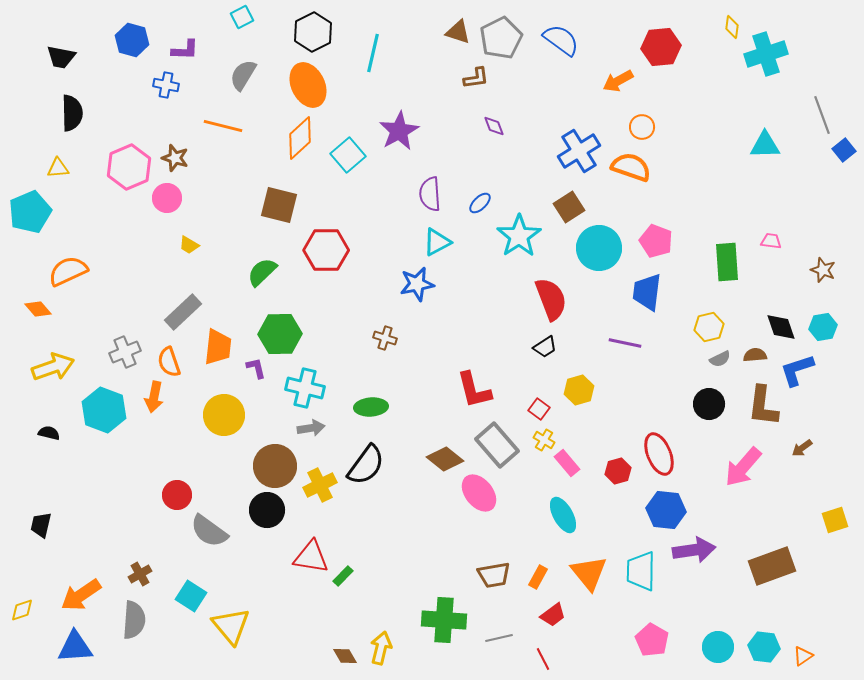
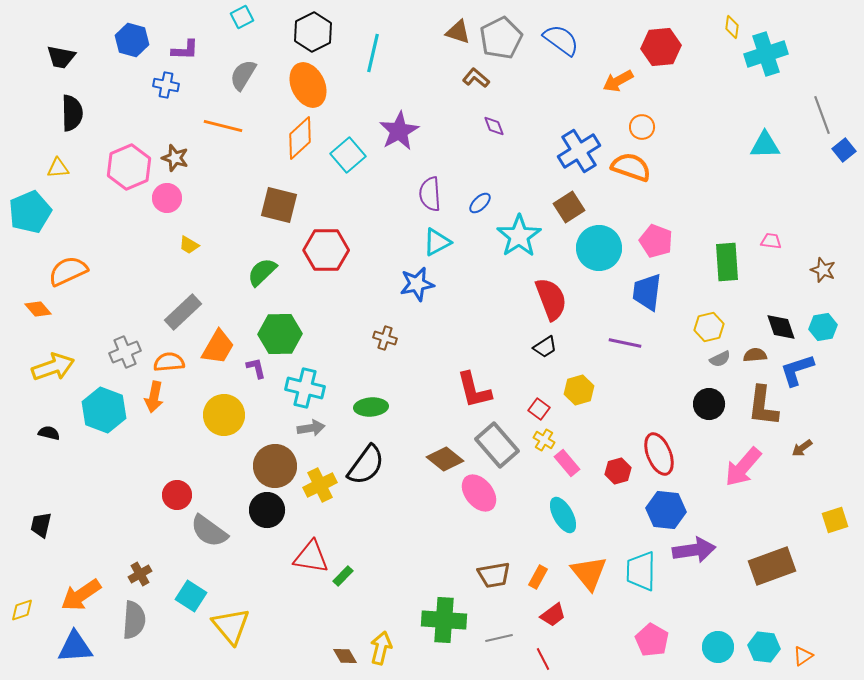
brown L-shape at (476, 78): rotated 132 degrees counterclockwise
orange trapezoid at (218, 347): rotated 24 degrees clockwise
orange semicircle at (169, 362): rotated 104 degrees clockwise
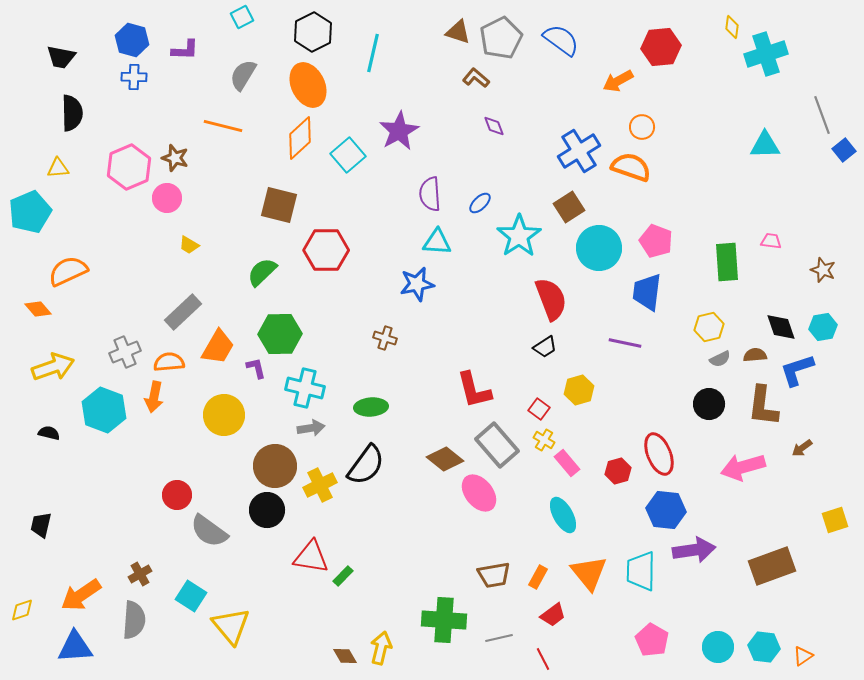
blue cross at (166, 85): moved 32 px left, 8 px up; rotated 10 degrees counterclockwise
cyan triangle at (437, 242): rotated 32 degrees clockwise
pink arrow at (743, 467): rotated 33 degrees clockwise
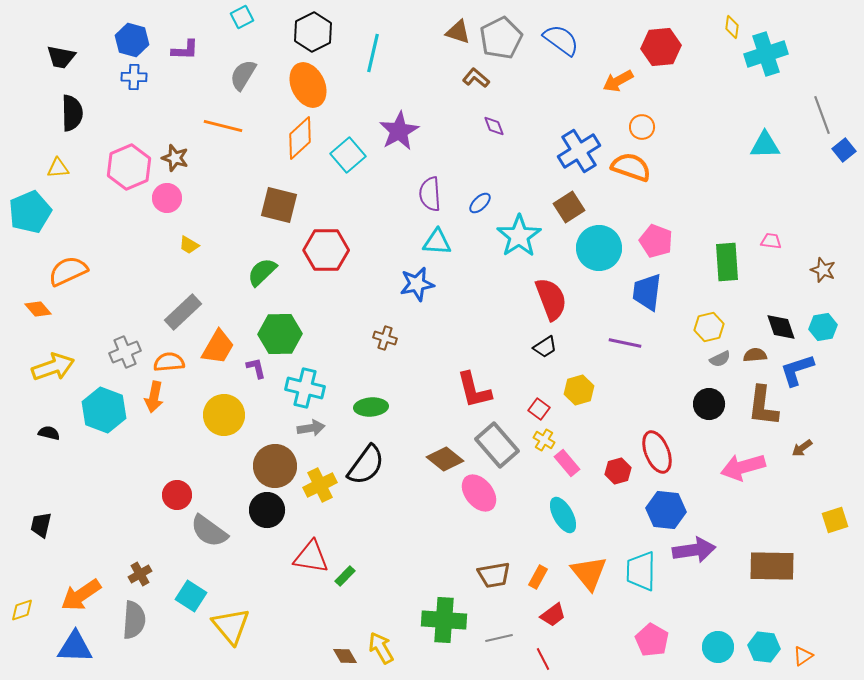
red ellipse at (659, 454): moved 2 px left, 2 px up
brown rectangle at (772, 566): rotated 21 degrees clockwise
green rectangle at (343, 576): moved 2 px right
blue triangle at (75, 647): rotated 6 degrees clockwise
yellow arrow at (381, 648): rotated 44 degrees counterclockwise
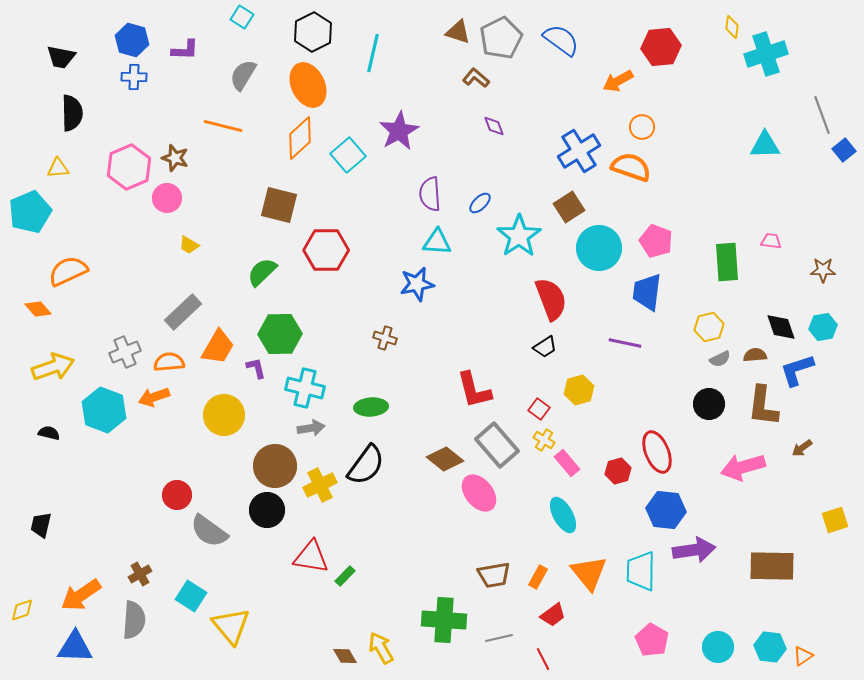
cyan square at (242, 17): rotated 30 degrees counterclockwise
brown star at (823, 270): rotated 20 degrees counterclockwise
orange arrow at (154, 397): rotated 60 degrees clockwise
cyan hexagon at (764, 647): moved 6 px right
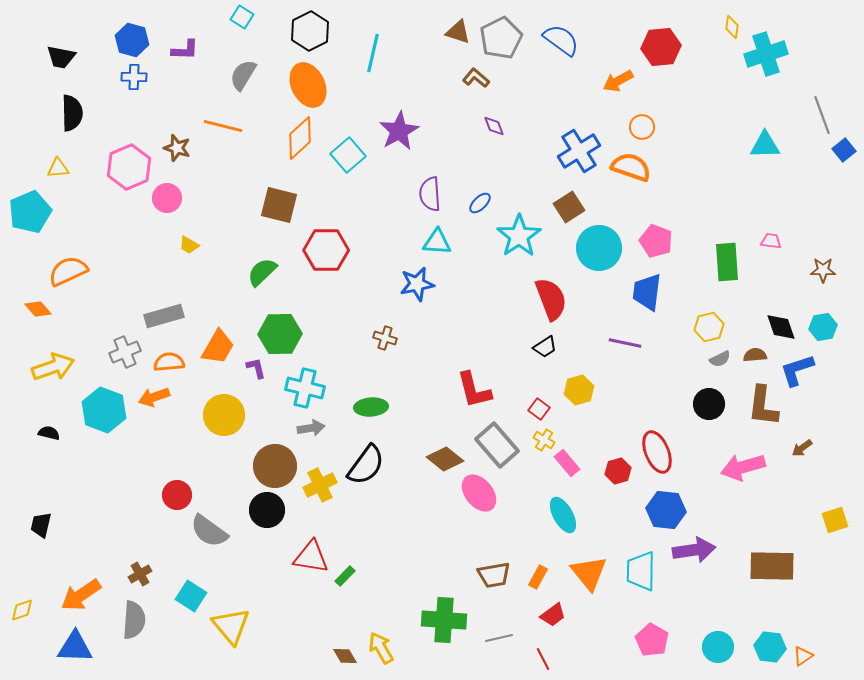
black hexagon at (313, 32): moved 3 px left, 1 px up
brown star at (175, 158): moved 2 px right, 10 px up
gray rectangle at (183, 312): moved 19 px left, 4 px down; rotated 27 degrees clockwise
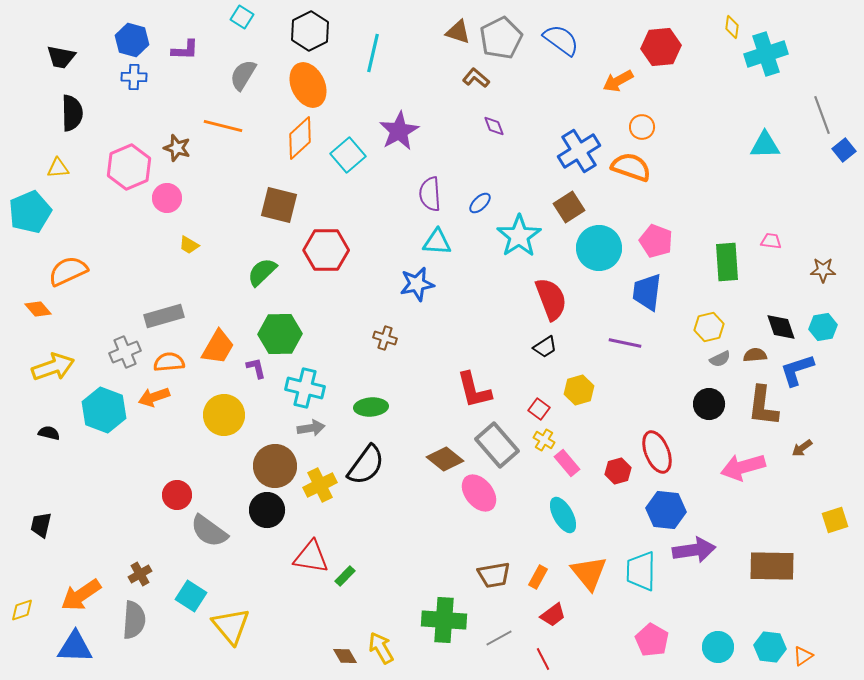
gray line at (499, 638): rotated 16 degrees counterclockwise
